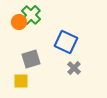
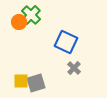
gray square: moved 5 px right, 24 px down
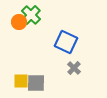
gray square: rotated 18 degrees clockwise
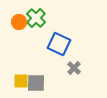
green cross: moved 5 px right, 3 px down
blue square: moved 7 px left, 2 px down
